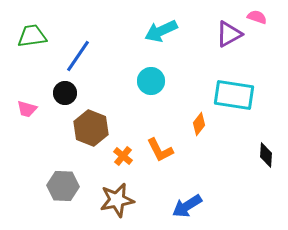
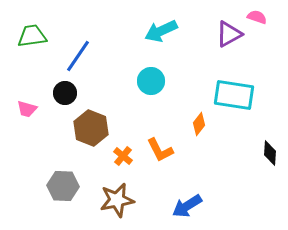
black diamond: moved 4 px right, 2 px up
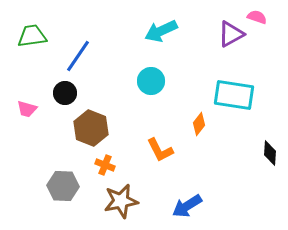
purple triangle: moved 2 px right
orange cross: moved 18 px left, 9 px down; rotated 18 degrees counterclockwise
brown star: moved 4 px right, 1 px down
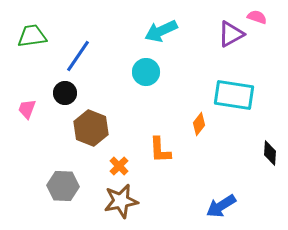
cyan circle: moved 5 px left, 9 px up
pink trapezoid: rotated 95 degrees clockwise
orange L-shape: rotated 24 degrees clockwise
orange cross: moved 14 px right, 1 px down; rotated 24 degrees clockwise
blue arrow: moved 34 px right
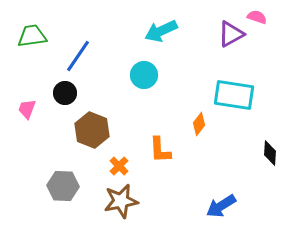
cyan circle: moved 2 px left, 3 px down
brown hexagon: moved 1 px right, 2 px down
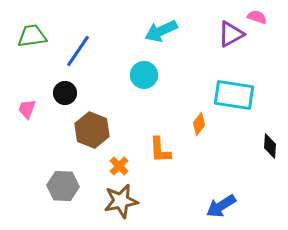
blue line: moved 5 px up
black diamond: moved 7 px up
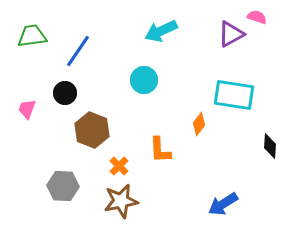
cyan circle: moved 5 px down
blue arrow: moved 2 px right, 2 px up
